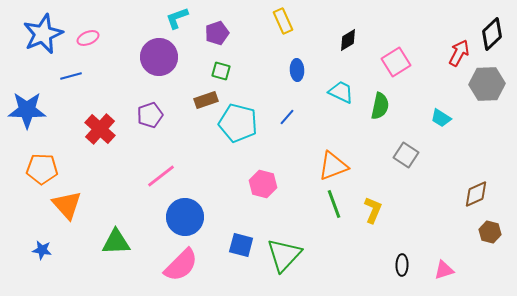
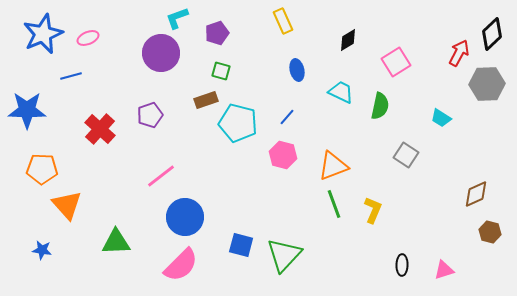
purple circle at (159, 57): moved 2 px right, 4 px up
blue ellipse at (297, 70): rotated 10 degrees counterclockwise
pink hexagon at (263, 184): moved 20 px right, 29 px up
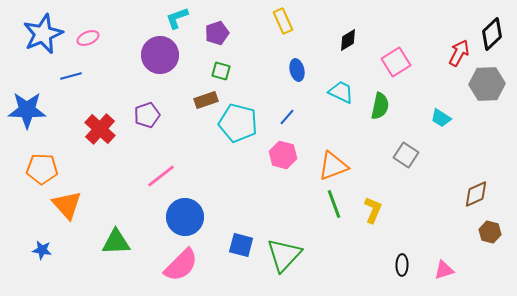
purple circle at (161, 53): moved 1 px left, 2 px down
purple pentagon at (150, 115): moved 3 px left
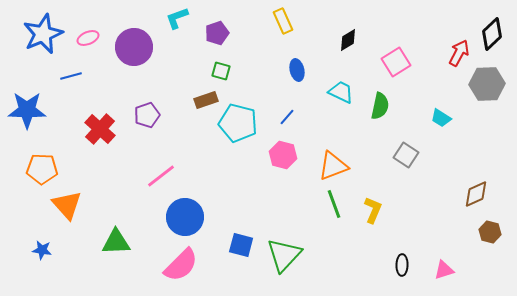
purple circle at (160, 55): moved 26 px left, 8 px up
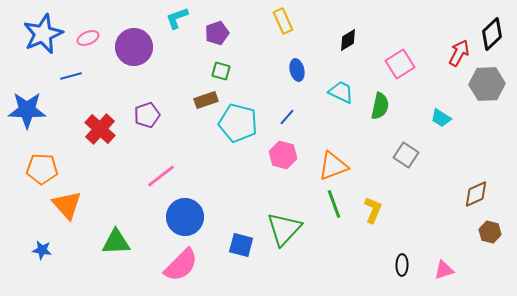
pink square at (396, 62): moved 4 px right, 2 px down
green triangle at (284, 255): moved 26 px up
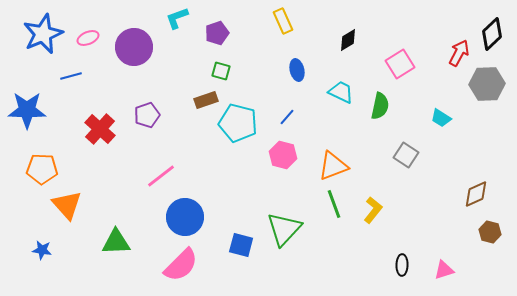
yellow L-shape at (373, 210): rotated 16 degrees clockwise
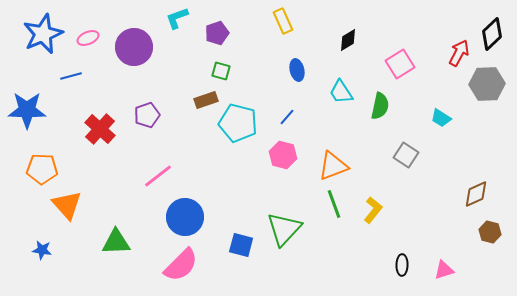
cyan trapezoid at (341, 92): rotated 148 degrees counterclockwise
pink line at (161, 176): moved 3 px left
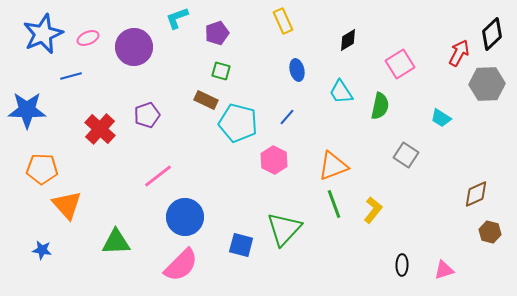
brown rectangle at (206, 100): rotated 45 degrees clockwise
pink hexagon at (283, 155): moved 9 px left, 5 px down; rotated 12 degrees clockwise
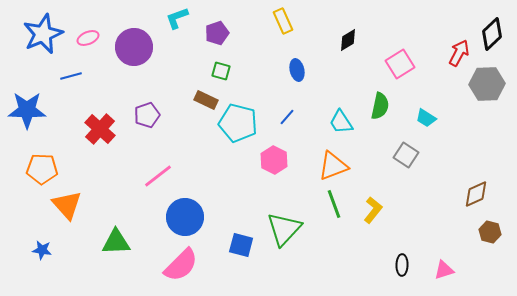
cyan trapezoid at (341, 92): moved 30 px down
cyan trapezoid at (441, 118): moved 15 px left
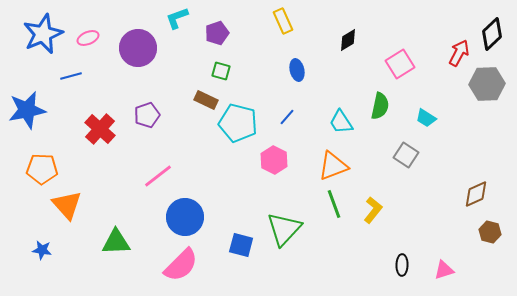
purple circle at (134, 47): moved 4 px right, 1 px down
blue star at (27, 110): rotated 12 degrees counterclockwise
